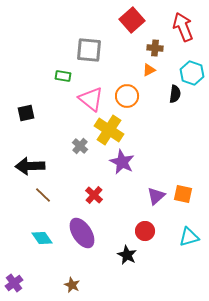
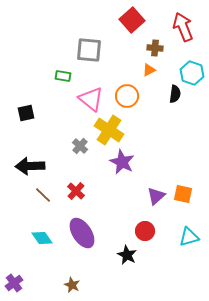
red cross: moved 18 px left, 4 px up
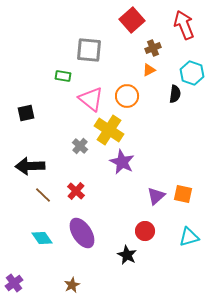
red arrow: moved 1 px right, 2 px up
brown cross: moved 2 px left; rotated 28 degrees counterclockwise
brown star: rotated 21 degrees clockwise
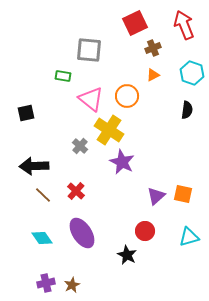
red square: moved 3 px right, 3 px down; rotated 15 degrees clockwise
orange triangle: moved 4 px right, 5 px down
black semicircle: moved 12 px right, 16 px down
black arrow: moved 4 px right
purple cross: moved 32 px right; rotated 24 degrees clockwise
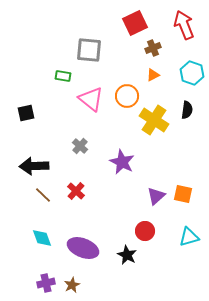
yellow cross: moved 45 px right, 10 px up
purple ellipse: moved 1 px right, 15 px down; rotated 36 degrees counterclockwise
cyan diamond: rotated 15 degrees clockwise
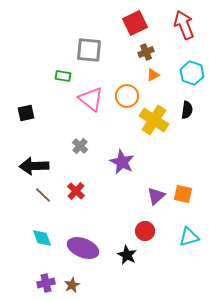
brown cross: moved 7 px left, 4 px down
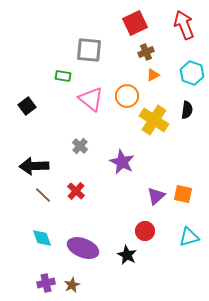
black square: moved 1 px right, 7 px up; rotated 24 degrees counterclockwise
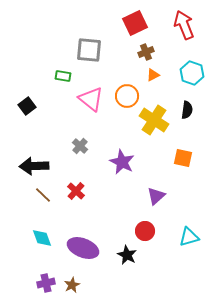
orange square: moved 36 px up
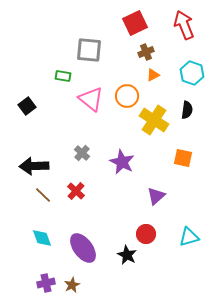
gray cross: moved 2 px right, 7 px down
red circle: moved 1 px right, 3 px down
purple ellipse: rotated 32 degrees clockwise
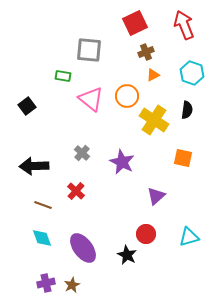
brown line: moved 10 px down; rotated 24 degrees counterclockwise
